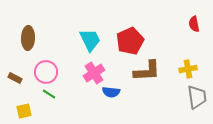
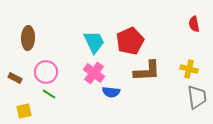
cyan trapezoid: moved 4 px right, 2 px down
yellow cross: moved 1 px right; rotated 24 degrees clockwise
pink cross: rotated 20 degrees counterclockwise
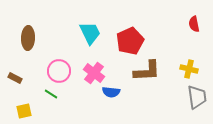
cyan trapezoid: moved 4 px left, 9 px up
pink circle: moved 13 px right, 1 px up
green line: moved 2 px right
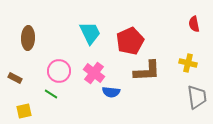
yellow cross: moved 1 px left, 6 px up
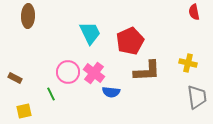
red semicircle: moved 12 px up
brown ellipse: moved 22 px up
pink circle: moved 9 px right, 1 px down
green line: rotated 32 degrees clockwise
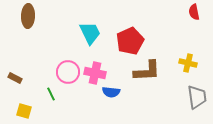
pink cross: moved 1 px right; rotated 25 degrees counterclockwise
yellow square: rotated 28 degrees clockwise
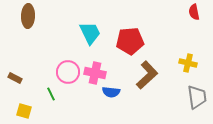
red pentagon: rotated 20 degrees clockwise
brown L-shape: moved 4 px down; rotated 40 degrees counterclockwise
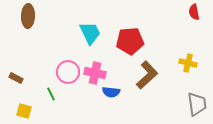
brown rectangle: moved 1 px right
gray trapezoid: moved 7 px down
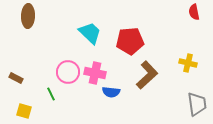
cyan trapezoid: rotated 20 degrees counterclockwise
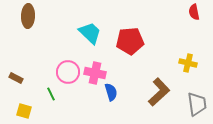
brown L-shape: moved 12 px right, 17 px down
blue semicircle: rotated 114 degrees counterclockwise
